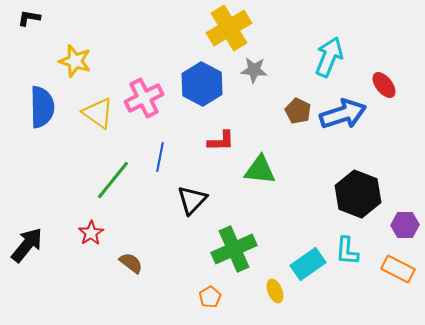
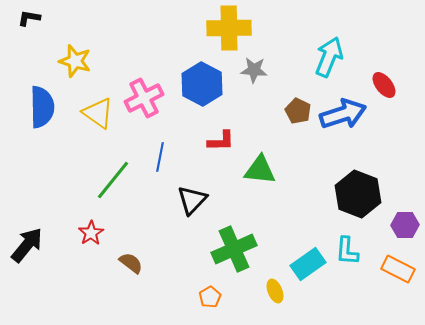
yellow cross: rotated 30 degrees clockwise
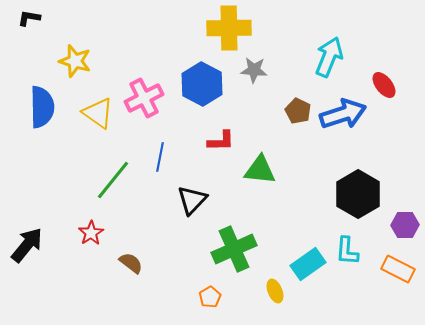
black hexagon: rotated 9 degrees clockwise
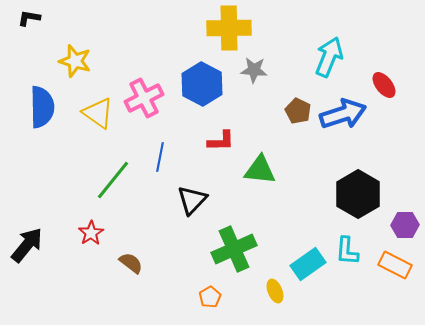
orange rectangle: moved 3 px left, 4 px up
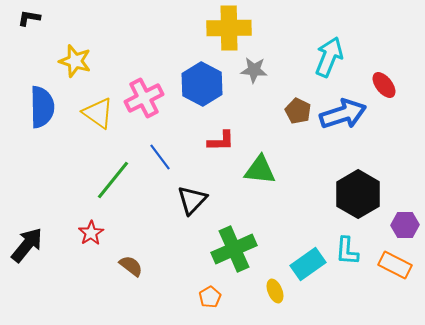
blue line: rotated 48 degrees counterclockwise
brown semicircle: moved 3 px down
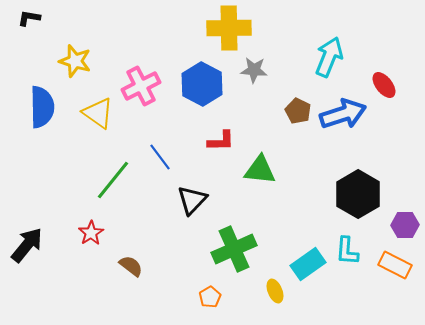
pink cross: moved 3 px left, 12 px up
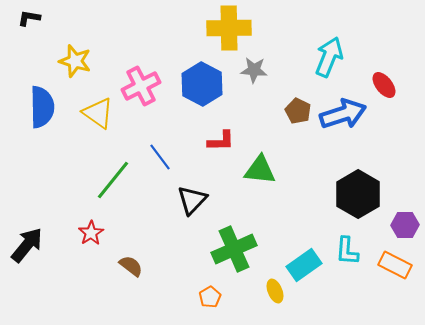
cyan rectangle: moved 4 px left, 1 px down
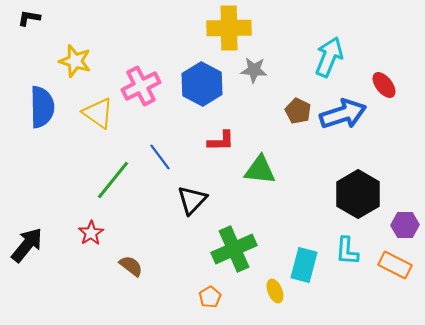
cyan rectangle: rotated 40 degrees counterclockwise
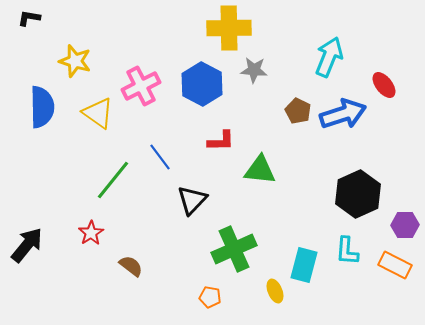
black hexagon: rotated 6 degrees clockwise
orange pentagon: rotated 30 degrees counterclockwise
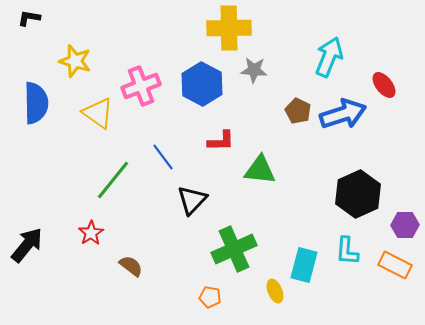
pink cross: rotated 6 degrees clockwise
blue semicircle: moved 6 px left, 4 px up
blue line: moved 3 px right
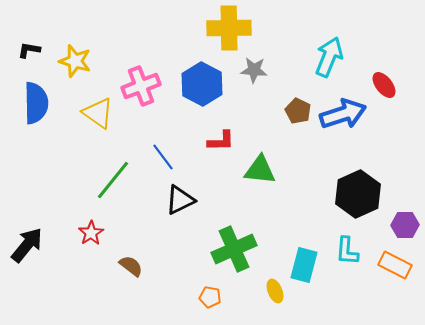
black L-shape: moved 32 px down
black triangle: moved 12 px left; rotated 20 degrees clockwise
